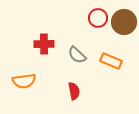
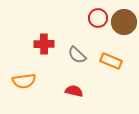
red semicircle: rotated 66 degrees counterclockwise
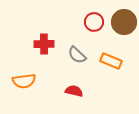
red circle: moved 4 px left, 4 px down
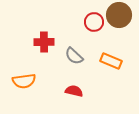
brown circle: moved 5 px left, 7 px up
red cross: moved 2 px up
gray semicircle: moved 3 px left, 1 px down
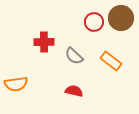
brown circle: moved 2 px right, 3 px down
orange rectangle: rotated 15 degrees clockwise
orange semicircle: moved 8 px left, 3 px down
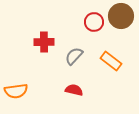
brown circle: moved 2 px up
gray semicircle: rotated 90 degrees clockwise
orange semicircle: moved 7 px down
red semicircle: moved 1 px up
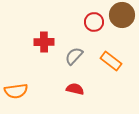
brown circle: moved 1 px right, 1 px up
red semicircle: moved 1 px right, 1 px up
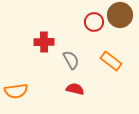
brown circle: moved 2 px left
gray semicircle: moved 3 px left, 4 px down; rotated 108 degrees clockwise
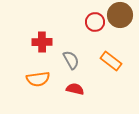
red circle: moved 1 px right
red cross: moved 2 px left
orange semicircle: moved 22 px right, 12 px up
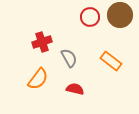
red circle: moved 5 px left, 5 px up
red cross: rotated 18 degrees counterclockwise
gray semicircle: moved 2 px left, 2 px up
orange semicircle: rotated 45 degrees counterclockwise
